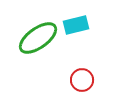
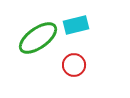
red circle: moved 8 px left, 15 px up
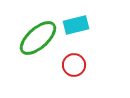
green ellipse: rotated 6 degrees counterclockwise
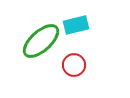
green ellipse: moved 3 px right, 3 px down
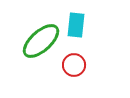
cyan rectangle: rotated 70 degrees counterclockwise
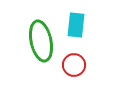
green ellipse: rotated 60 degrees counterclockwise
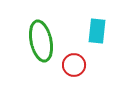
cyan rectangle: moved 21 px right, 6 px down
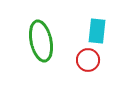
red circle: moved 14 px right, 5 px up
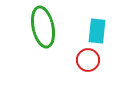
green ellipse: moved 2 px right, 14 px up
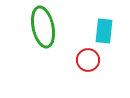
cyan rectangle: moved 7 px right
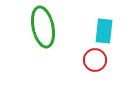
red circle: moved 7 px right
